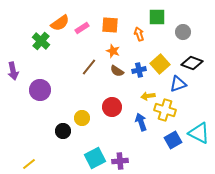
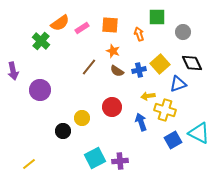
black diamond: rotated 45 degrees clockwise
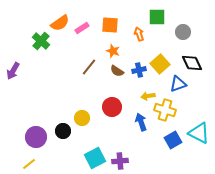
purple arrow: rotated 42 degrees clockwise
purple circle: moved 4 px left, 47 px down
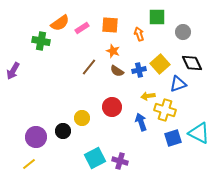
green cross: rotated 30 degrees counterclockwise
blue square: moved 2 px up; rotated 12 degrees clockwise
purple cross: rotated 21 degrees clockwise
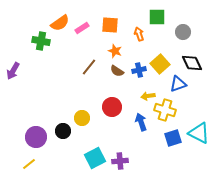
orange star: moved 2 px right
purple cross: rotated 21 degrees counterclockwise
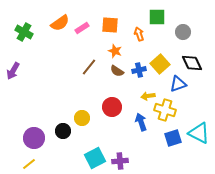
green cross: moved 17 px left, 9 px up; rotated 18 degrees clockwise
purple circle: moved 2 px left, 1 px down
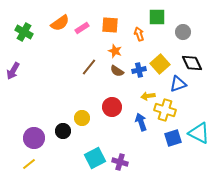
purple cross: moved 1 px down; rotated 21 degrees clockwise
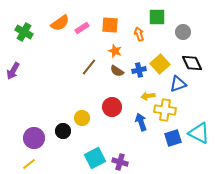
yellow cross: rotated 10 degrees counterclockwise
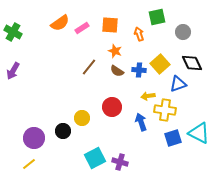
green square: rotated 12 degrees counterclockwise
green cross: moved 11 px left
blue cross: rotated 16 degrees clockwise
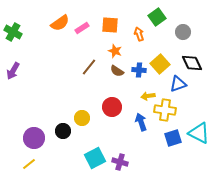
green square: rotated 24 degrees counterclockwise
